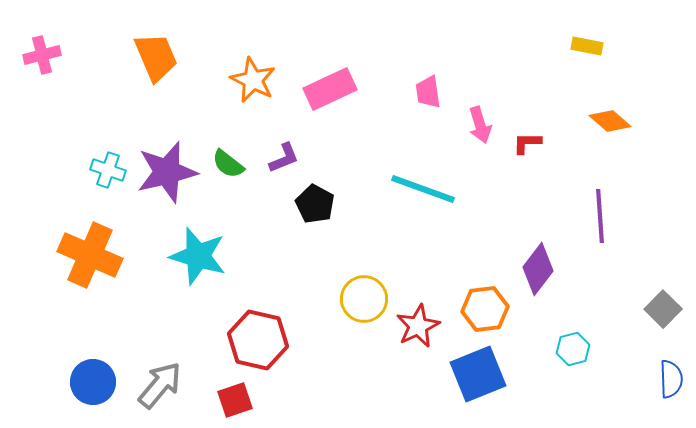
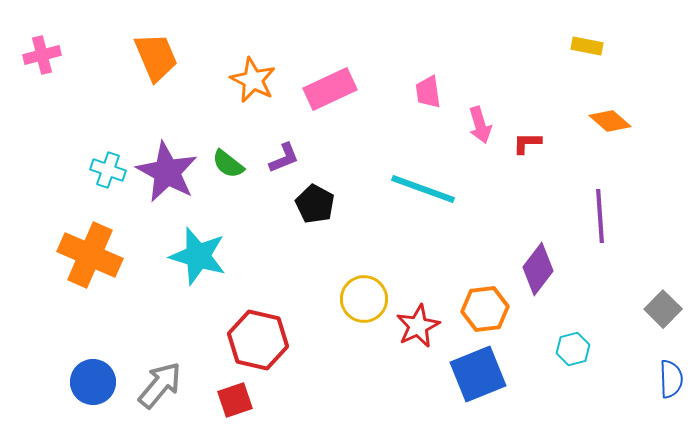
purple star: rotated 30 degrees counterclockwise
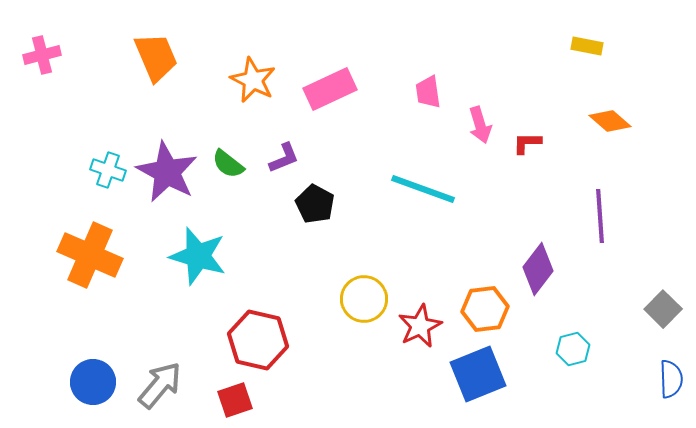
red star: moved 2 px right
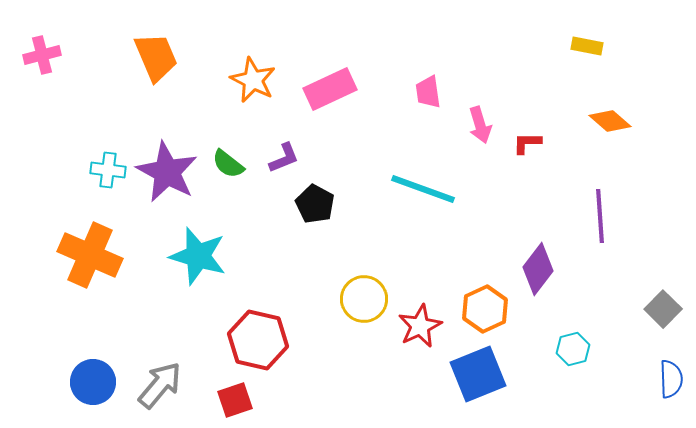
cyan cross: rotated 12 degrees counterclockwise
orange hexagon: rotated 18 degrees counterclockwise
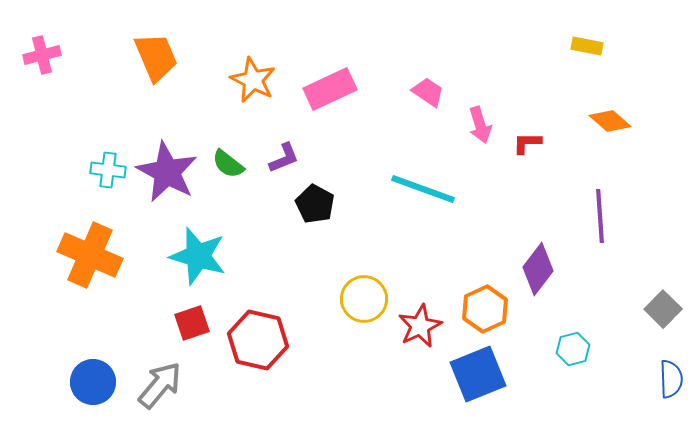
pink trapezoid: rotated 132 degrees clockwise
red square: moved 43 px left, 77 px up
